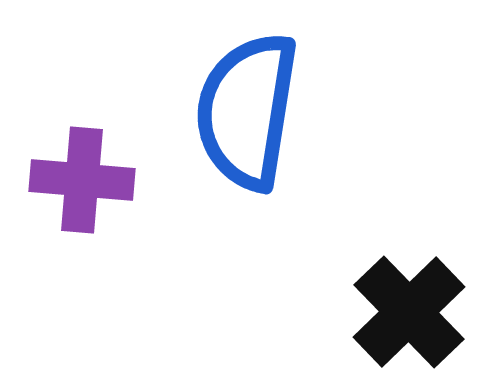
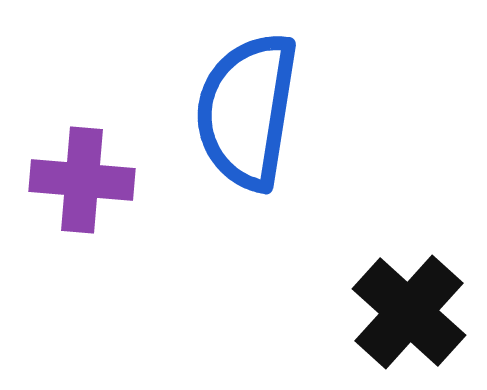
black cross: rotated 4 degrees counterclockwise
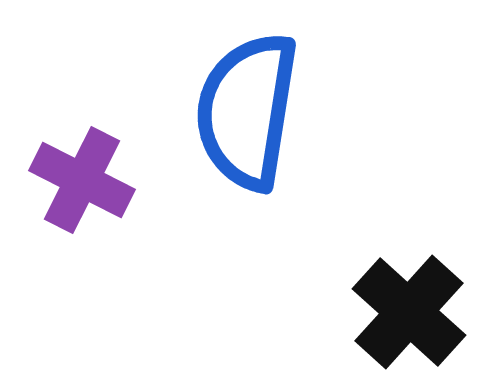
purple cross: rotated 22 degrees clockwise
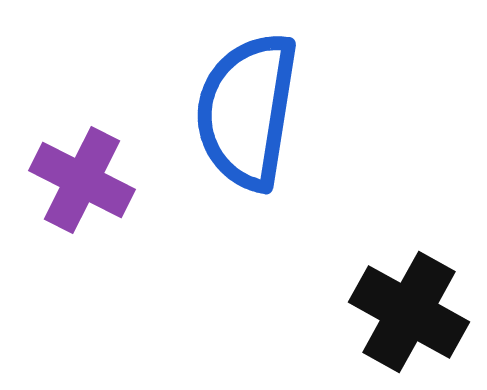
black cross: rotated 13 degrees counterclockwise
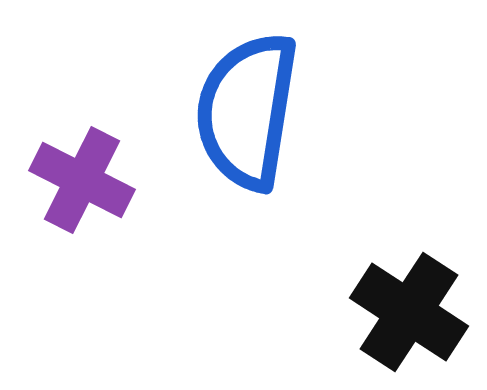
black cross: rotated 4 degrees clockwise
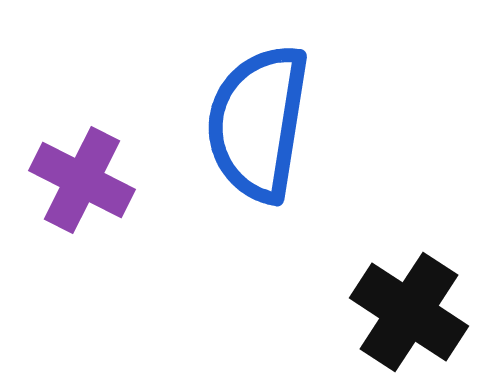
blue semicircle: moved 11 px right, 12 px down
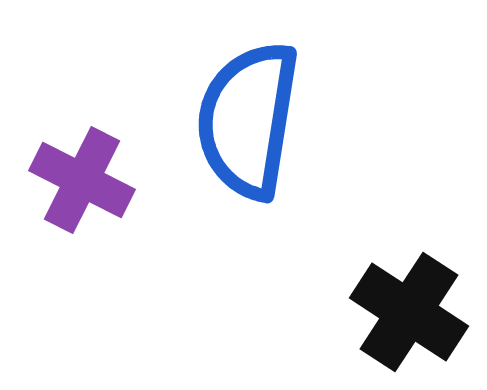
blue semicircle: moved 10 px left, 3 px up
